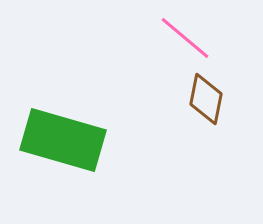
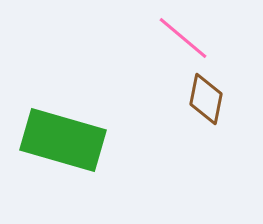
pink line: moved 2 px left
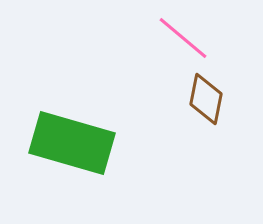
green rectangle: moved 9 px right, 3 px down
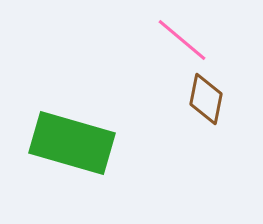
pink line: moved 1 px left, 2 px down
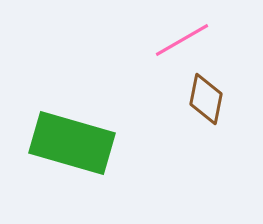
pink line: rotated 70 degrees counterclockwise
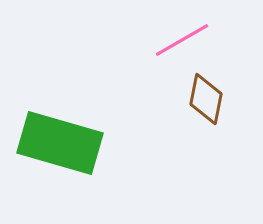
green rectangle: moved 12 px left
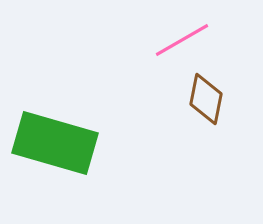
green rectangle: moved 5 px left
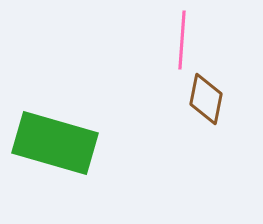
pink line: rotated 56 degrees counterclockwise
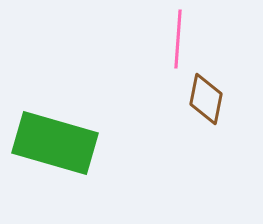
pink line: moved 4 px left, 1 px up
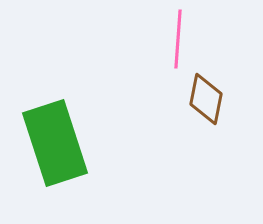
green rectangle: rotated 56 degrees clockwise
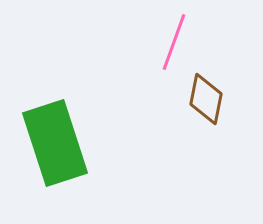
pink line: moved 4 px left, 3 px down; rotated 16 degrees clockwise
